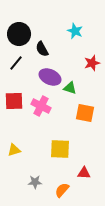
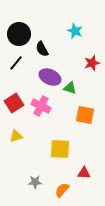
red square: moved 2 px down; rotated 30 degrees counterclockwise
orange square: moved 2 px down
yellow triangle: moved 2 px right, 14 px up
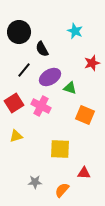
black circle: moved 2 px up
black line: moved 8 px right, 7 px down
purple ellipse: rotated 55 degrees counterclockwise
orange square: rotated 12 degrees clockwise
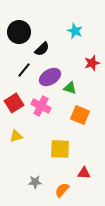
black semicircle: rotated 105 degrees counterclockwise
orange square: moved 5 px left
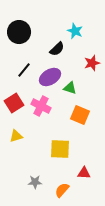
black semicircle: moved 15 px right
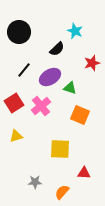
pink cross: rotated 24 degrees clockwise
orange semicircle: moved 2 px down
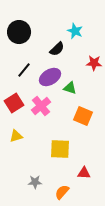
red star: moved 2 px right; rotated 21 degrees clockwise
orange square: moved 3 px right, 1 px down
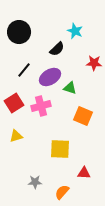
pink cross: rotated 24 degrees clockwise
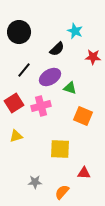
red star: moved 1 px left, 6 px up
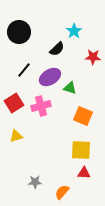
cyan star: moved 1 px left; rotated 14 degrees clockwise
yellow square: moved 21 px right, 1 px down
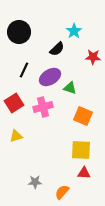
black line: rotated 14 degrees counterclockwise
pink cross: moved 2 px right, 1 px down
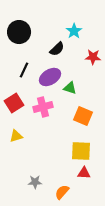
yellow square: moved 1 px down
